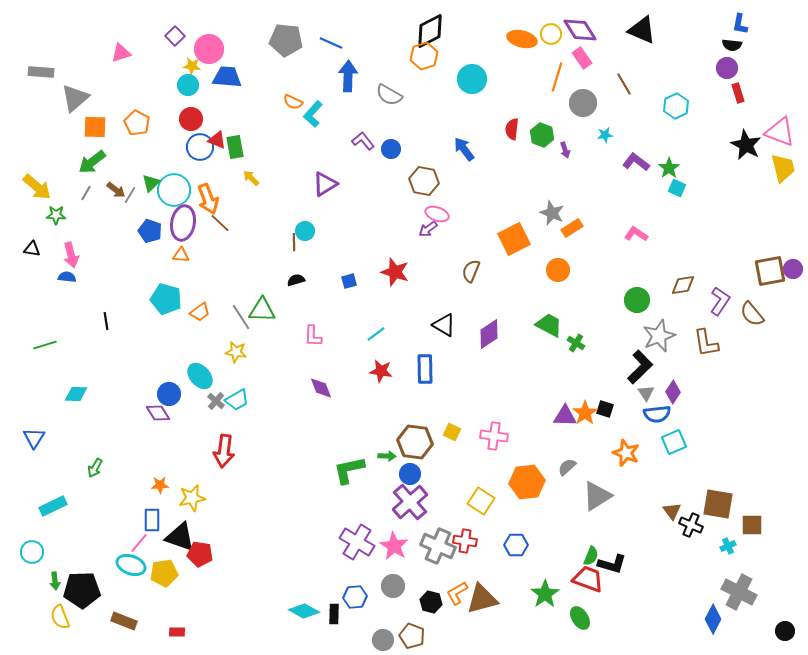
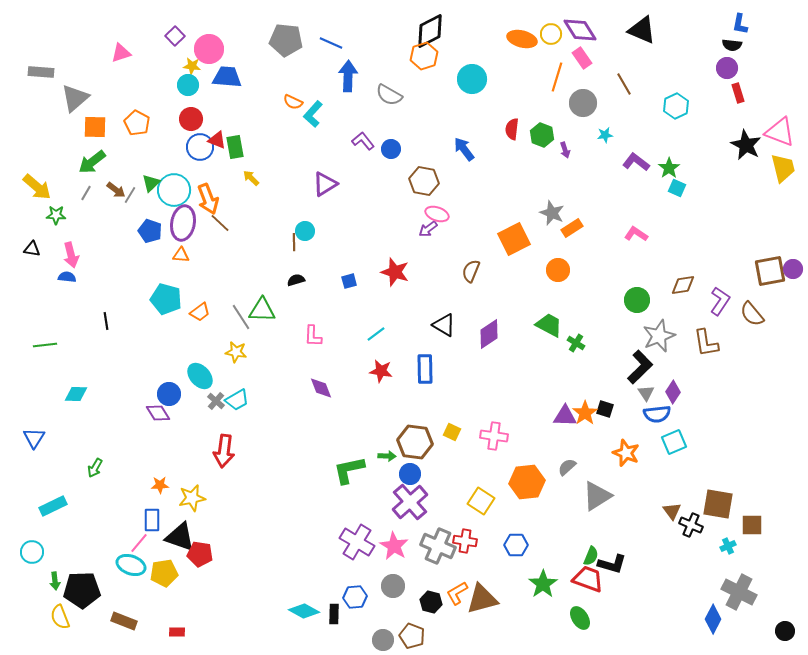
green line at (45, 345): rotated 10 degrees clockwise
green star at (545, 594): moved 2 px left, 10 px up
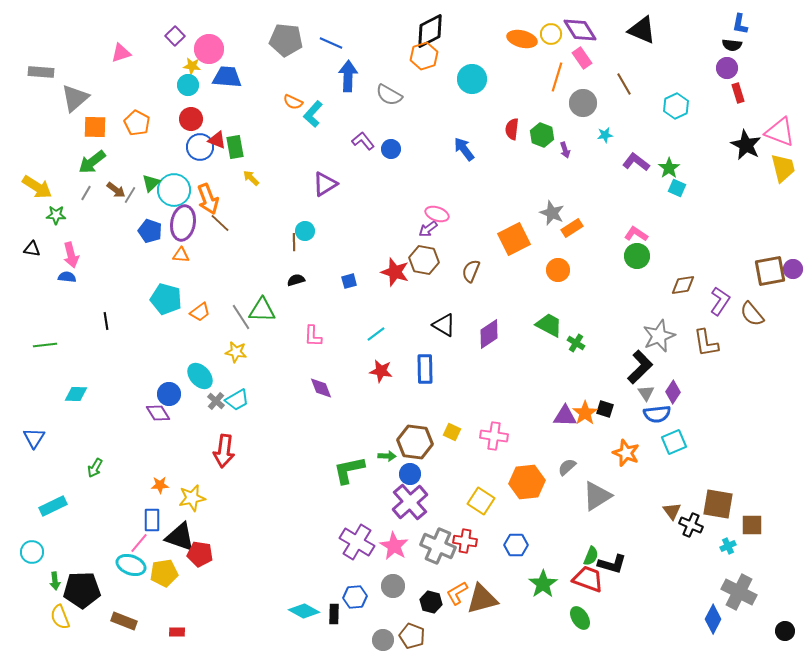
brown hexagon at (424, 181): moved 79 px down
yellow arrow at (37, 187): rotated 8 degrees counterclockwise
green circle at (637, 300): moved 44 px up
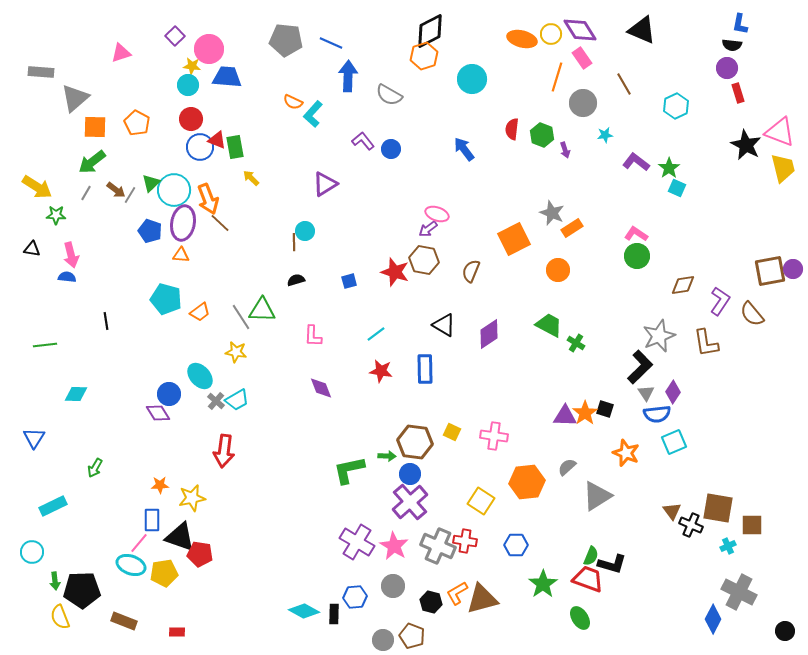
brown square at (718, 504): moved 4 px down
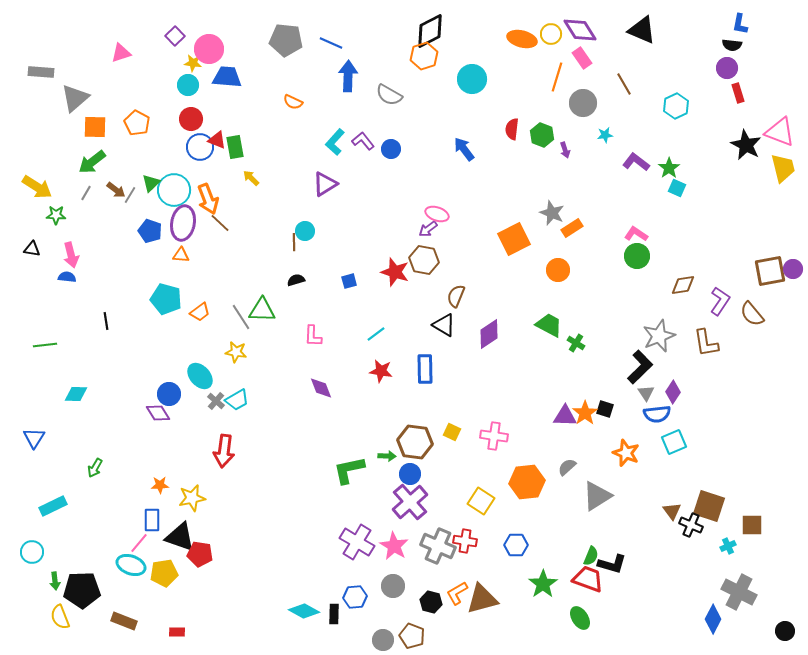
yellow star at (192, 66): moved 1 px right, 3 px up
cyan L-shape at (313, 114): moved 22 px right, 28 px down
brown semicircle at (471, 271): moved 15 px left, 25 px down
brown square at (718, 508): moved 9 px left, 2 px up; rotated 8 degrees clockwise
